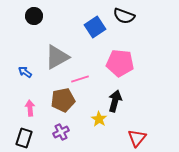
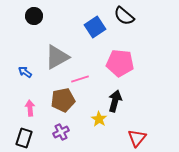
black semicircle: rotated 20 degrees clockwise
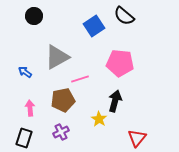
blue square: moved 1 px left, 1 px up
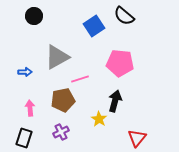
blue arrow: rotated 144 degrees clockwise
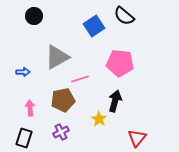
blue arrow: moved 2 px left
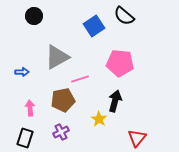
blue arrow: moved 1 px left
black rectangle: moved 1 px right
